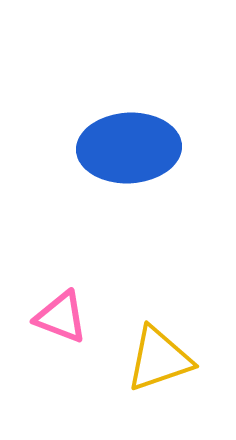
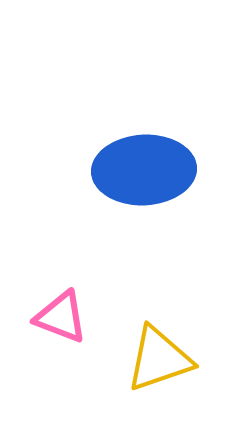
blue ellipse: moved 15 px right, 22 px down
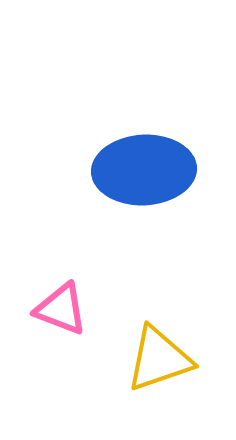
pink triangle: moved 8 px up
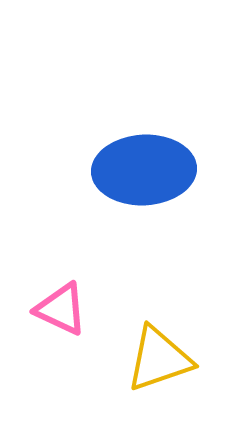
pink triangle: rotated 4 degrees clockwise
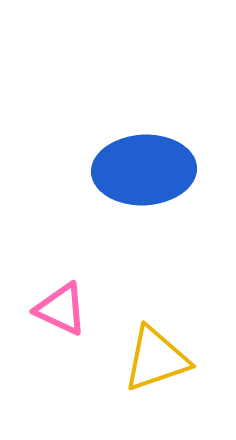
yellow triangle: moved 3 px left
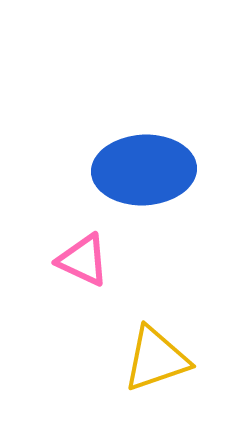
pink triangle: moved 22 px right, 49 px up
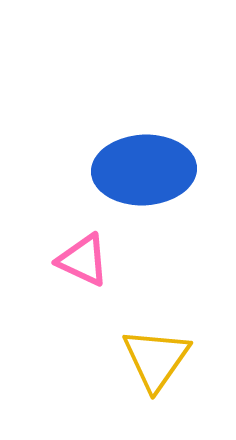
yellow triangle: rotated 36 degrees counterclockwise
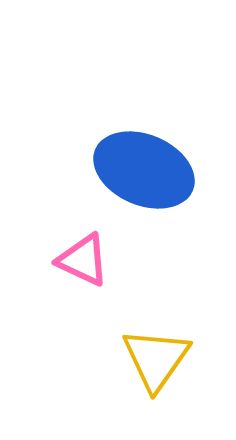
blue ellipse: rotated 26 degrees clockwise
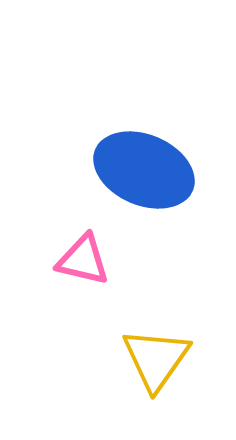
pink triangle: rotated 12 degrees counterclockwise
